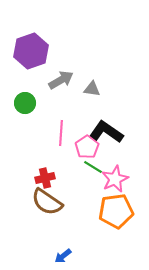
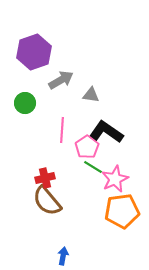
purple hexagon: moved 3 px right, 1 px down
gray triangle: moved 1 px left, 6 px down
pink line: moved 1 px right, 3 px up
brown semicircle: moved 1 px up; rotated 16 degrees clockwise
orange pentagon: moved 6 px right
blue arrow: rotated 138 degrees clockwise
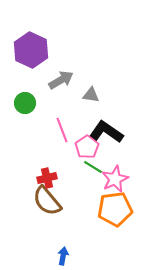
purple hexagon: moved 3 px left, 2 px up; rotated 16 degrees counterclockwise
pink line: rotated 25 degrees counterclockwise
red cross: moved 2 px right
orange pentagon: moved 7 px left, 2 px up
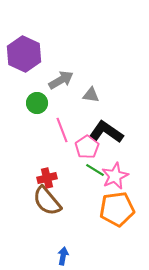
purple hexagon: moved 7 px left, 4 px down
green circle: moved 12 px right
green line: moved 2 px right, 3 px down
pink star: moved 3 px up
orange pentagon: moved 2 px right
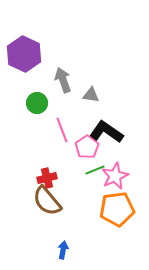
gray arrow: moved 2 px right; rotated 80 degrees counterclockwise
green line: rotated 54 degrees counterclockwise
blue arrow: moved 6 px up
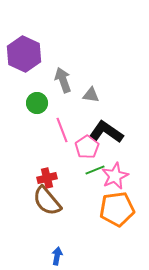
blue arrow: moved 6 px left, 6 px down
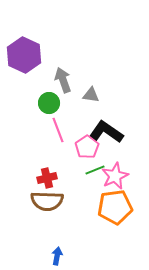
purple hexagon: moved 1 px down
green circle: moved 12 px right
pink line: moved 4 px left
brown semicircle: rotated 48 degrees counterclockwise
orange pentagon: moved 2 px left, 2 px up
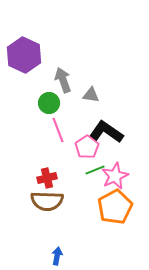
orange pentagon: rotated 20 degrees counterclockwise
